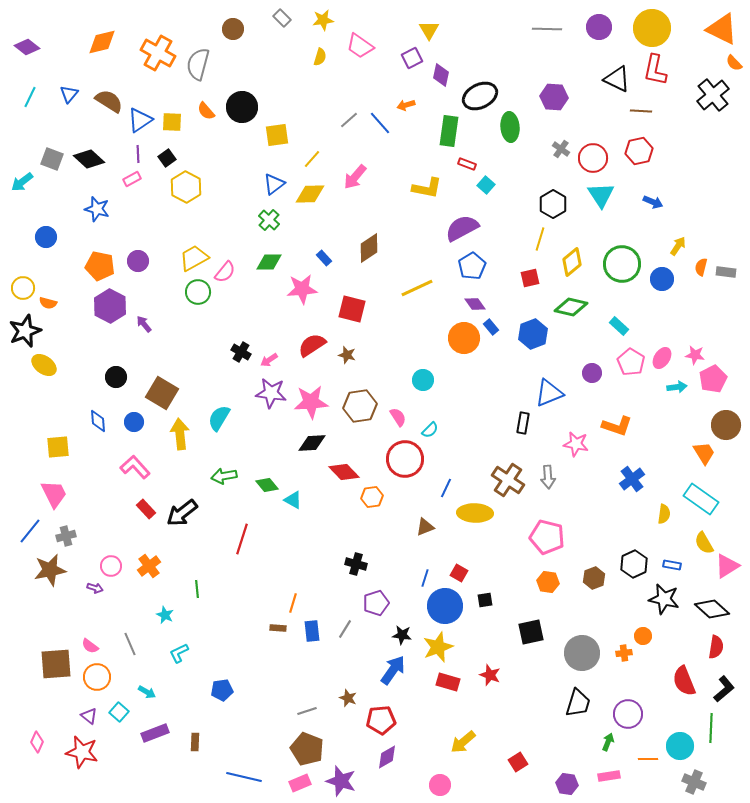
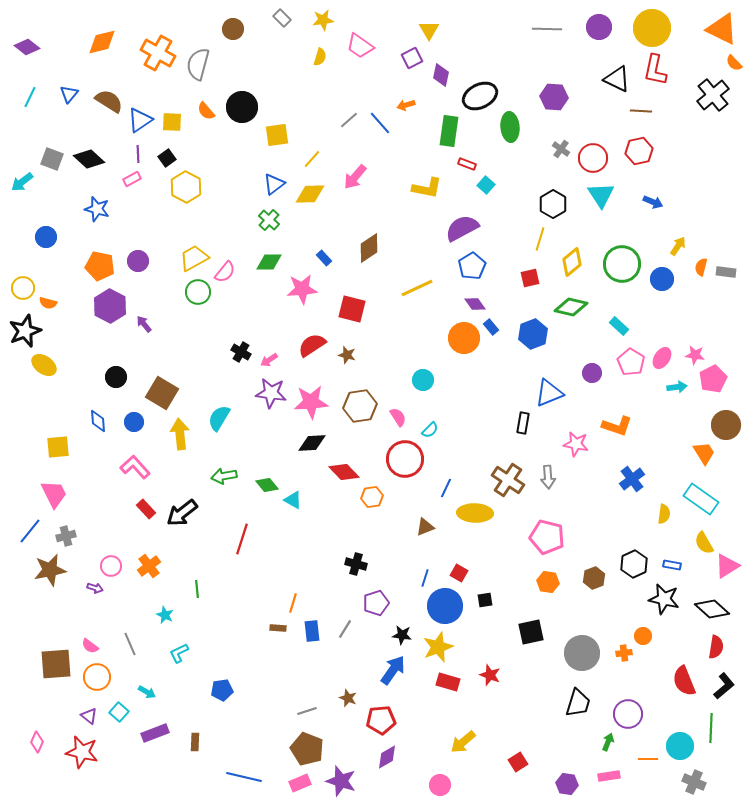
black L-shape at (724, 689): moved 3 px up
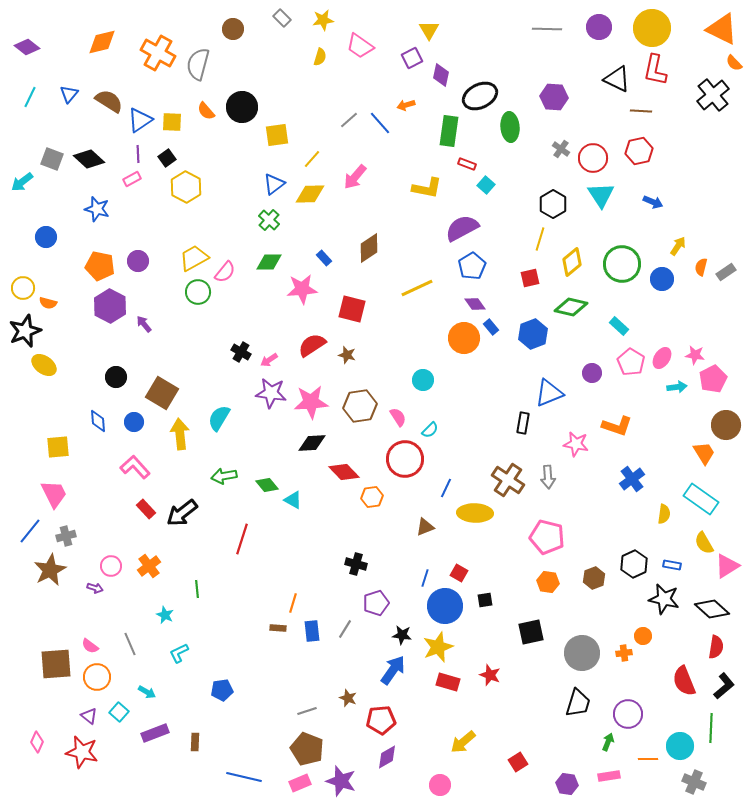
gray rectangle at (726, 272): rotated 42 degrees counterclockwise
brown star at (50, 570): rotated 16 degrees counterclockwise
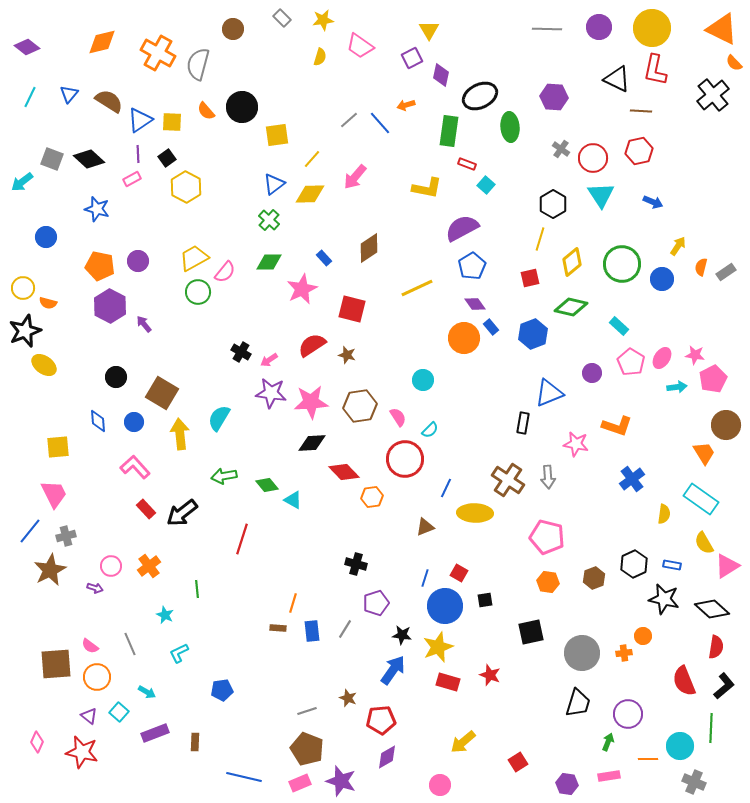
pink star at (302, 289): rotated 20 degrees counterclockwise
